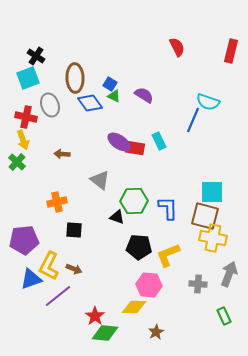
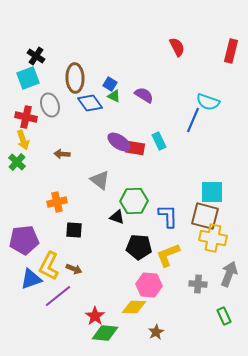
blue L-shape at (168, 208): moved 8 px down
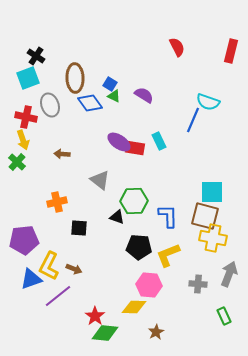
black square at (74, 230): moved 5 px right, 2 px up
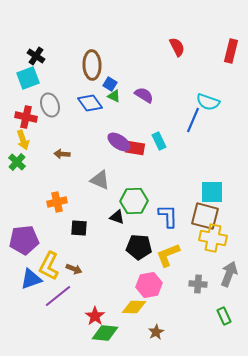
brown ellipse at (75, 78): moved 17 px right, 13 px up
gray triangle at (100, 180): rotated 15 degrees counterclockwise
pink hexagon at (149, 285): rotated 15 degrees counterclockwise
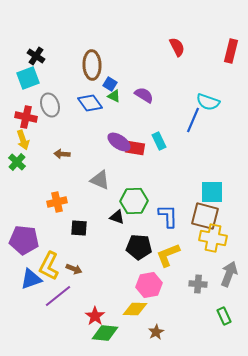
purple pentagon at (24, 240): rotated 12 degrees clockwise
yellow diamond at (134, 307): moved 1 px right, 2 px down
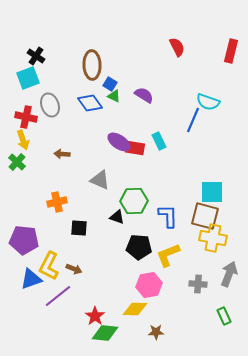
brown star at (156, 332): rotated 28 degrees clockwise
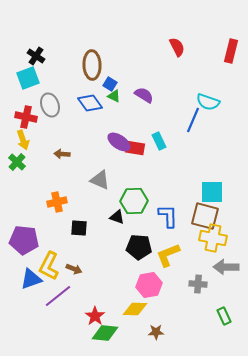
gray arrow at (229, 274): moved 3 px left, 7 px up; rotated 110 degrees counterclockwise
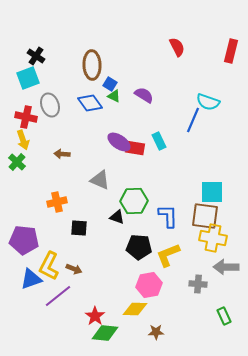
brown square at (205, 216): rotated 8 degrees counterclockwise
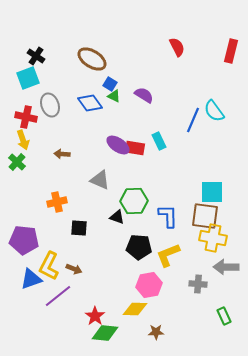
brown ellipse at (92, 65): moved 6 px up; rotated 56 degrees counterclockwise
cyan semicircle at (208, 102): moved 6 px right, 9 px down; rotated 35 degrees clockwise
purple ellipse at (119, 142): moved 1 px left, 3 px down
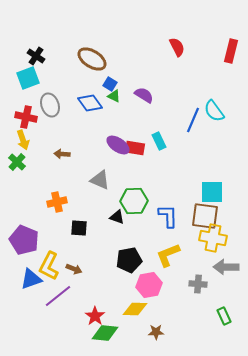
purple pentagon at (24, 240): rotated 16 degrees clockwise
black pentagon at (139, 247): moved 10 px left, 13 px down; rotated 15 degrees counterclockwise
